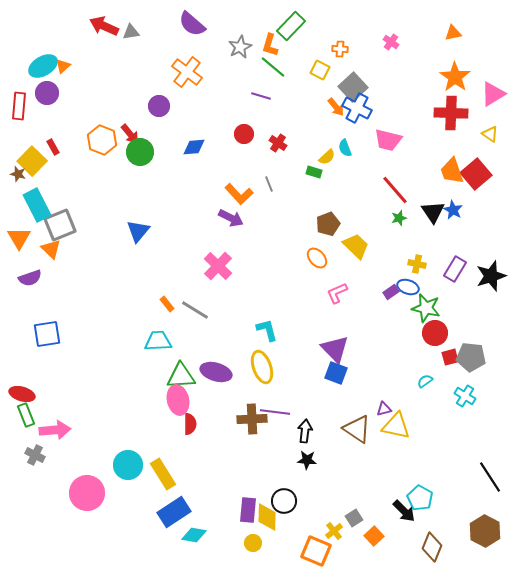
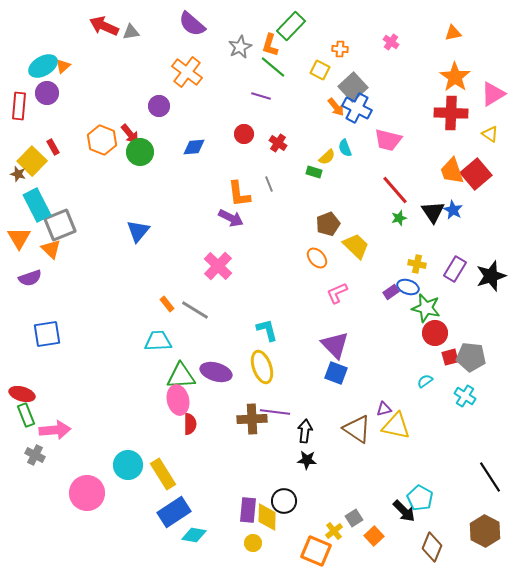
orange L-shape at (239, 194): rotated 36 degrees clockwise
purple triangle at (335, 349): moved 4 px up
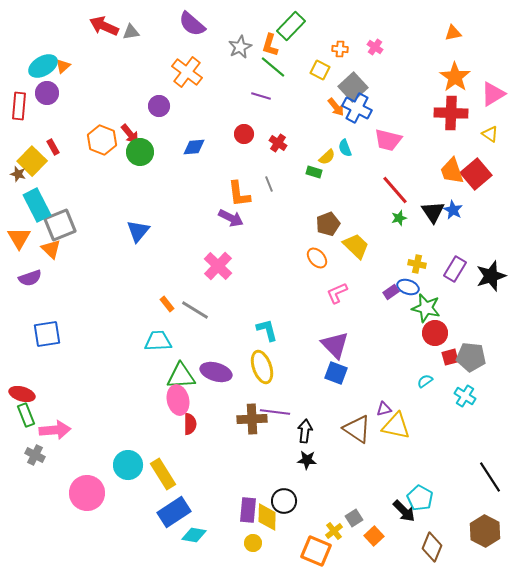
pink cross at (391, 42): moved 16 px left, 5 px down
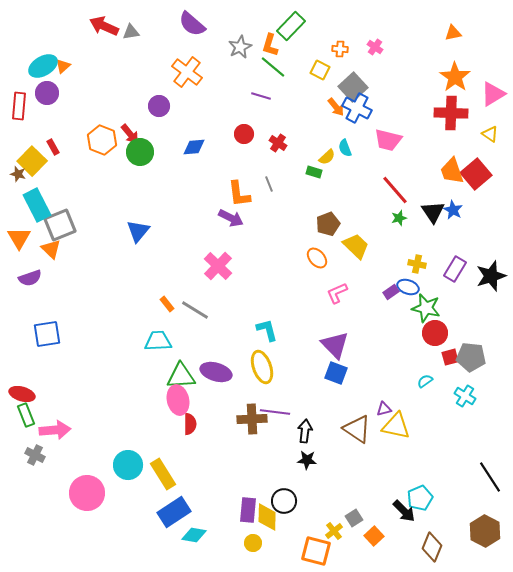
cyan pentagon at (420, 498): rotated 20 degrees clockwise
orange square at (316, 551): rotated 8 degrees counterclockwise
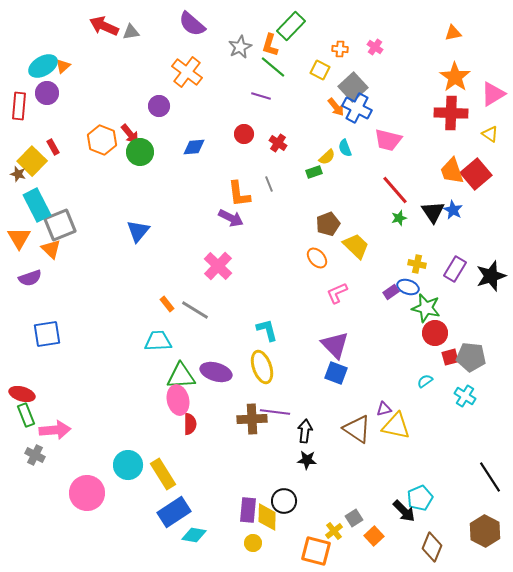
green rectangle at (314, 172): rotated 35 degrees counterclockwise
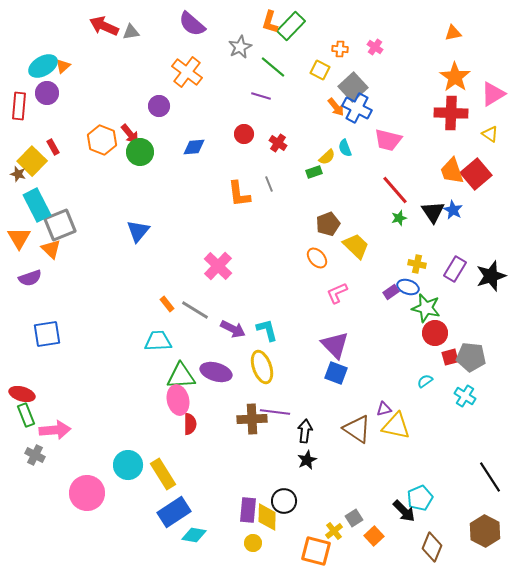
orange L-shape at (270, 45): moved 23 px up
purple arrow at (231, 218): moved 2 px right, 111 px down
black star at (307, 460): rotated 30 degrees counterclockwise
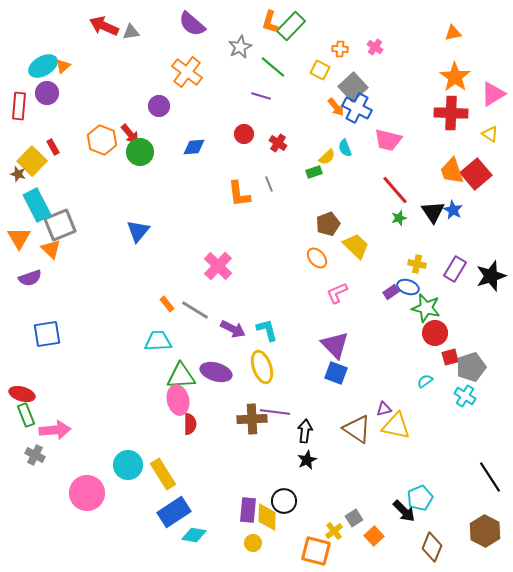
gray pentagon at (471, 357): moved 10 px down; rotated 24 degrees counterclockwise
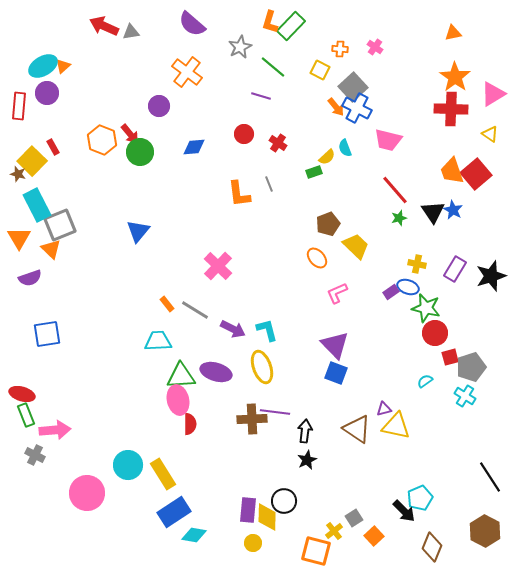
red cross at (451, 113): moved 4 px up
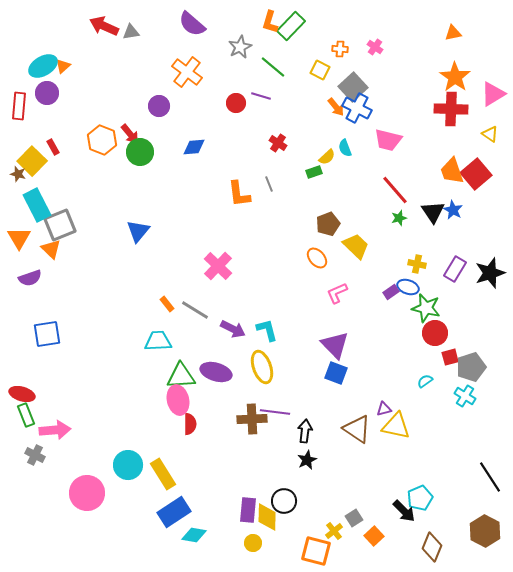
red circle at (244, 134): moved 8 px left, 31 px up
black star at (491, 276): moved 1 px left, 3 px up
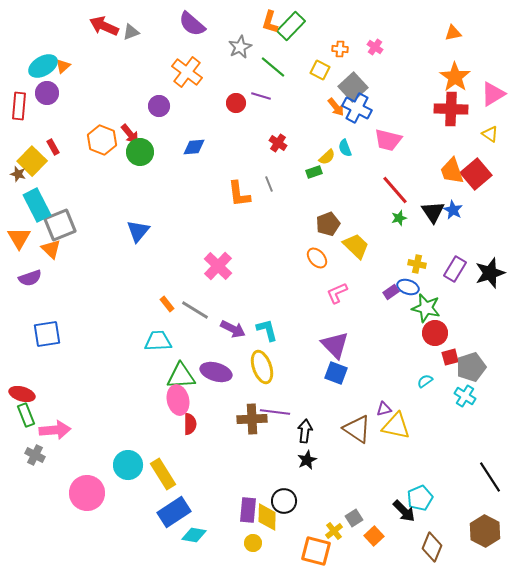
gray triangle at (131, 32): rotated 12 degrees counterclockwise
